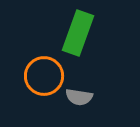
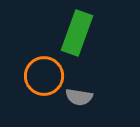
green rectangle: moved 1 px left
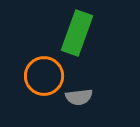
gray semicircle: rotated 16 degrees counterclockwise
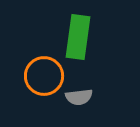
green rectangle: moved 1 px right, 4 px down; rotated 12 degrees counterclockwise
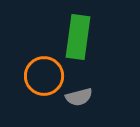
gray semicircle: rotated 8 degrees counterclockwise
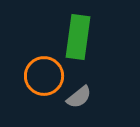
gray semicircle: rotated 24 degrees counterclockwise
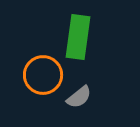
orange circle: moved 1 px left, 1 px up
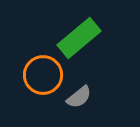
green rectangle: moved 1 px right, 1 px down; rotated 42 degrees clockwise
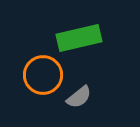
green rectangle: rotated 27 degrees clockwise
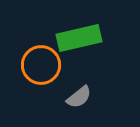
orange circle: moved 2 px left, 10 px up
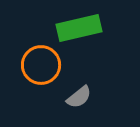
green rectangle: moved 10 px up
